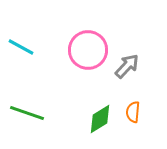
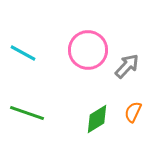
cyan line: moved 2 px right, 6 px down
orange semicircle: rotated 20 degrees clockwise
green diamond: moved 3 px left
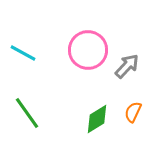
green line: rotated 36 degrees clockwise
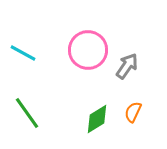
gray arrow: rotated 8 degrees counterclockwise
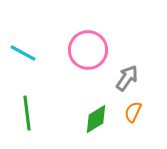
gray arrow: moved 12 px down
green line: rotated 28 degrees clockwise
green diamond: moved 1 px left
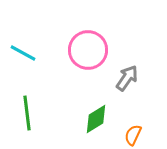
orange semicircle: moved 23 px down
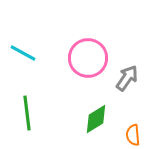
pink circle: moved 8 px down
orange semicircle: rotated 30 degrees counterclockwise
